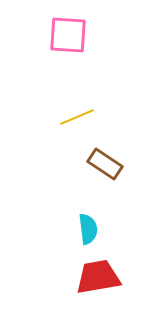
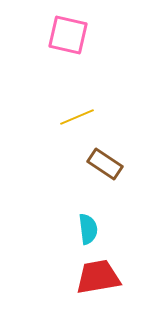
pink square: rotated 9 degrees clockwise
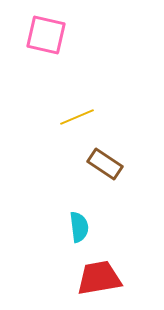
pink square: moved 22 px left
cyan semicircle: moved 9 px left, 2 px up
red trapezoid: moved 1 px right, 1 px down
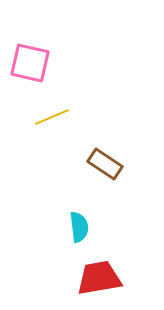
pink square: moved 16 px left, 28 px down
yellow line: moved 25 px left
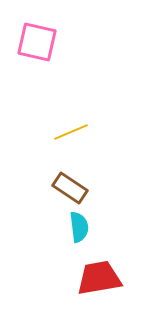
pink square: moved 7 px right, 21 px up
yellow line: moved 19 px right, 15 px down
brown rectangle: moved 35 px left, 24 px down
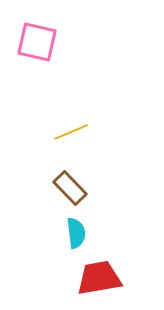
brown rectangle: rotated 12 degrees clockwise
cyan semicircle: moved 3 px left, 6 px down
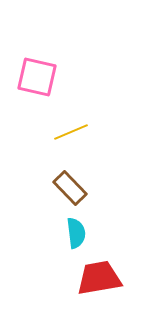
pink square: moved 35 px down
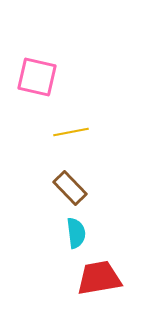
yellow line: rotated 12 degrees clockwise
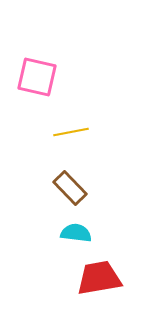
cyan semicircle: rotated 76 degrees counterclockwise
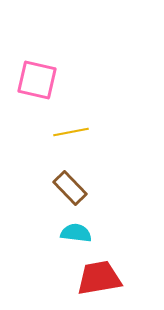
pink square: moved 3 px down
